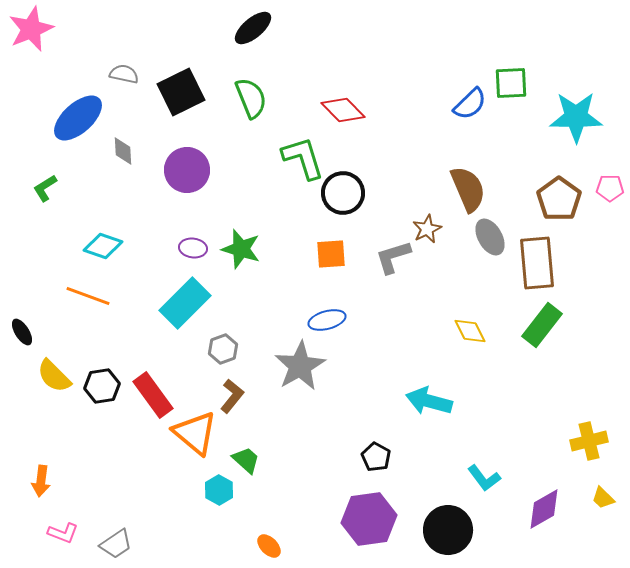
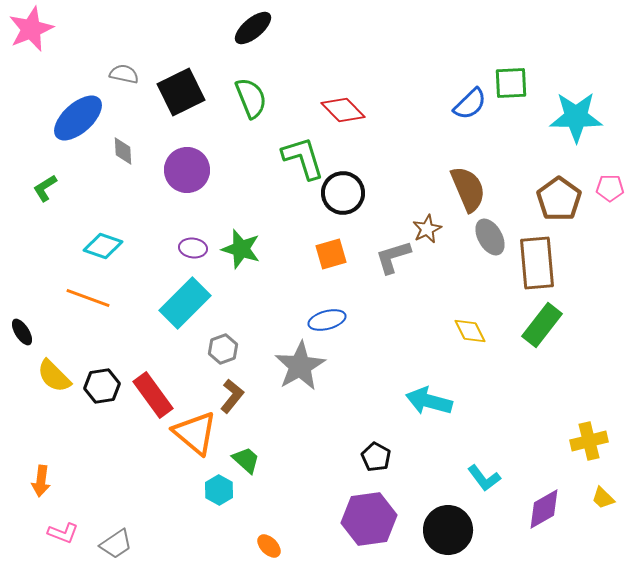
orange square at (331, 254): rotated 12 degrees counterclockwise
orange line at (88, 296): moved 2 px down
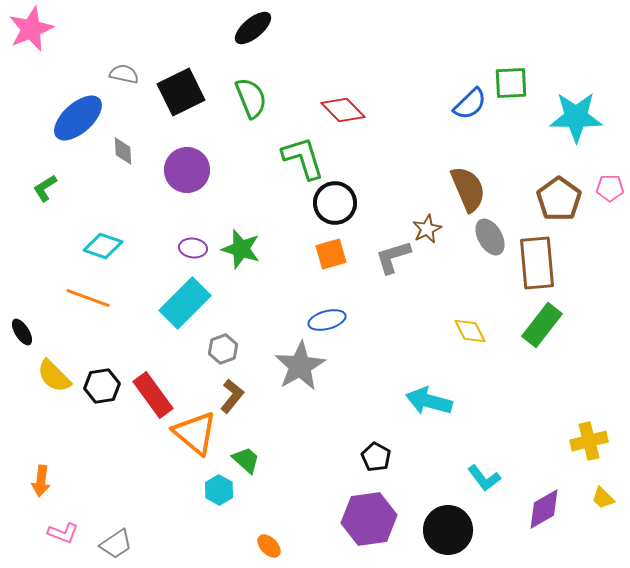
black circle at (343, 193): moved 8 px left, 10 px down
